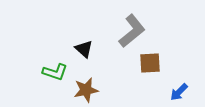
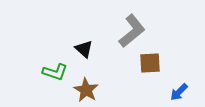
brown star: rotated 30 degrees counterclockwise
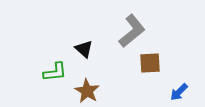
green L-shape: rotated 25 degrees counterclockwise
brown star: moved 1 px right, 1 px down
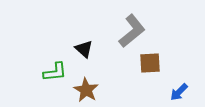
brown star: moved 1 px left, 1 px up
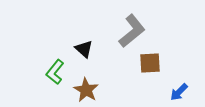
green L-shape: rotated 135 degrees clockwise
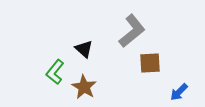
brown star: moved 2 px left, 3 px up
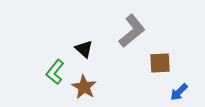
brown square: moved 10 px right
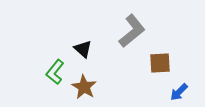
black triangle: moved 1 px left
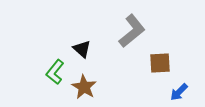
black triangle: moved 1 px left
